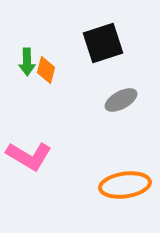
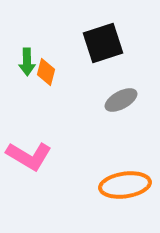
orange diamond: moved 2 px down
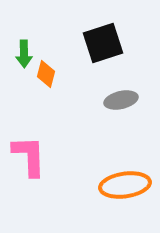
green arrow: moved 3 px left, 8 px up
orange diamond: moved 2 px down
gray ellipse: rotated 16 degrees clockwise
pink L-shape: rotated 123 degrees counterclockwise
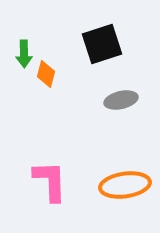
black square: moved 1 px left, 1 px down
pink L-shape: moved 21 px right, 25 px down
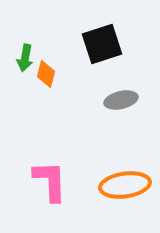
green arrow: moved 1 px right, 4 px down; rotated 12 degrees clockwise
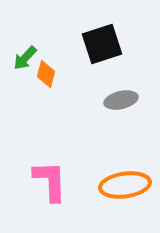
green arrow: rotated 32 degrees clockwise
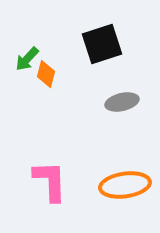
green arrow: moved 2 px right, 1 px down
gray ellipse: moved 1 px right, 2 px down
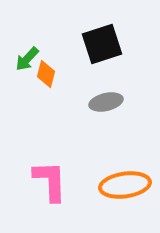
gray ellipse: moved 16 px left
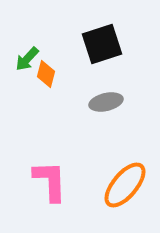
orange ellipse: rotated 42 degrees counterclockwise
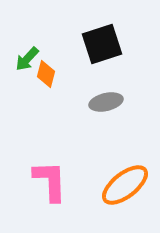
orange ellipse: rotated 12 degrees clockwise
